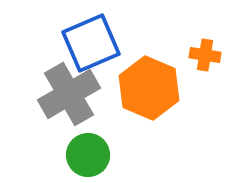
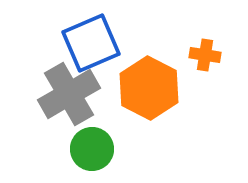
orange hexagon: rotated 4 degrees clockwise
green circle: moved 4 px right, 6 px up
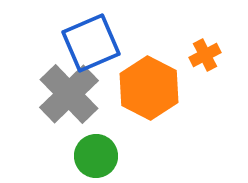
orange cross: rotated 36 degrees counterclockwise
gray cross: rotated 14 degrees counterclockwise
green circle: moved 4 px right, 7 px down
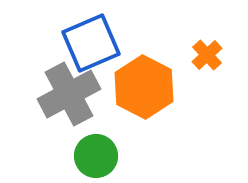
orange cross: moved 2 px right; rotated 16 degrees counterclockwise
orange hexagon: moved 5 px left, 1 px up
gray cross: rotated 16 degrees clockwise
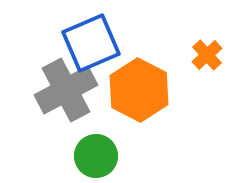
orange hexagon: moved 5 px left, 3 px down
gray cross: moved 3 px left, 4 px up
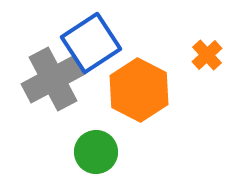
blue square: rotated 10 degrees counterclockwise
gray cross: moved 13 px left, 11 px up
green circle: moved 4 px up
